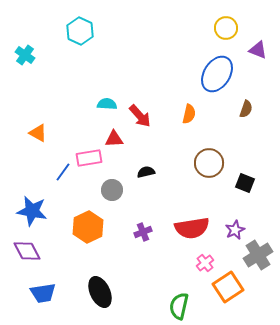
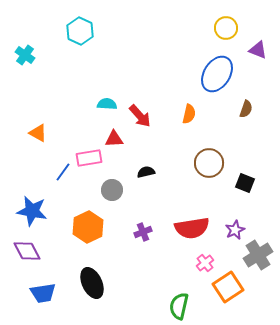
black ellipse: moved 8 px left, 9 px up
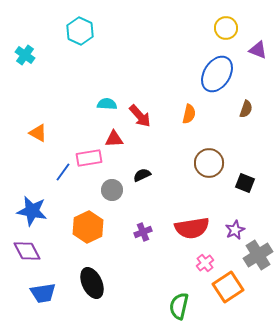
black semicircle: moved 4 px left, 3 px down; rotated 12 degrees counterclockwise
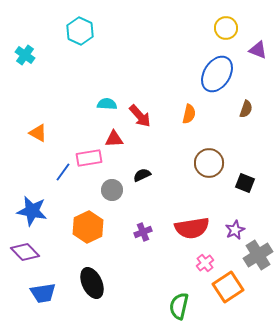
purple diamond: moved 2 px left, 1 px down; rotated 16 degrees counterclockwise
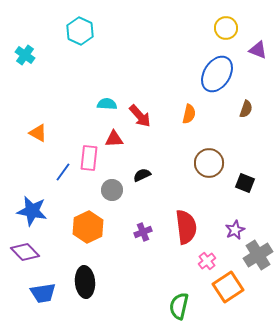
pink rectangle: rotated 75 degrees counterclockwise
red semicircle: moved 6 px left, 1 px up; rotated 88 degrees counterclockwise
pink cross: moved 2 px right, 2 px up
black ellipse: moved 7 px left, 1 px up; rotated 20 degrees clockwise
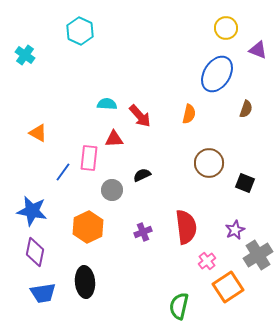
purple diamond: moved 10 px right; rotated 56 degrees clockwise
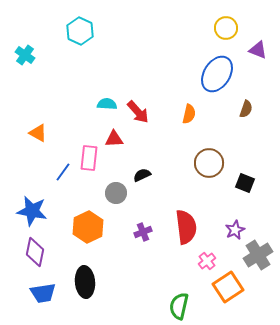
red arrow: moved 2 px left, 4 px up
gray circle: moved 4 px right, 3 px down
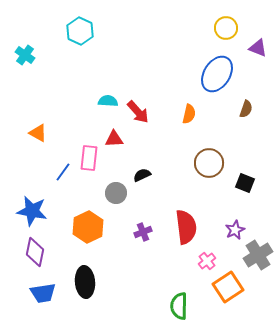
purple triangle: moved 2 px up
cyan semicircle: moved 1 px right, 3 px up
green semicircle: rotated 12 degrees counterclockwise
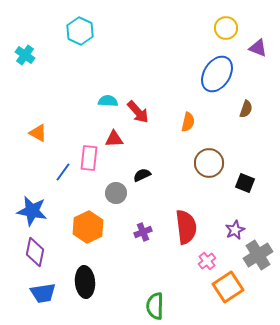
orange semicircle: moved 1 px left, 8 px down
green semicircle: moved 24 px left
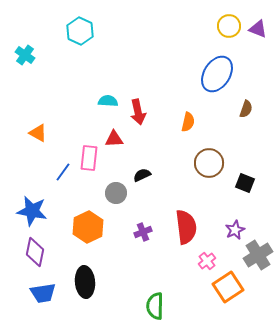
yellow circle: moved 3 px right, 2 px up
purple triangle: moved 19 px up
red arrow: rotated 30 degrees clockwise
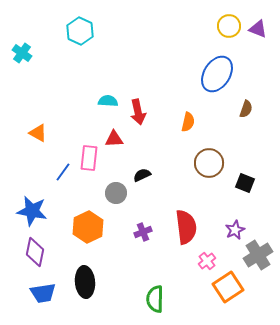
cyan cross: moved 3 px left, 2 px up
green semicircle: moved 7 px up
